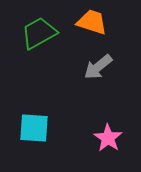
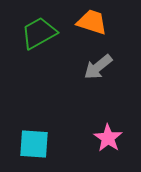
cyan square: moved 16 px down
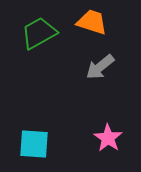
gray arrow: moved 2 px right
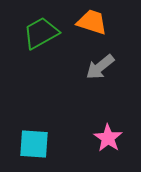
green trapezoid: moved 2 px right
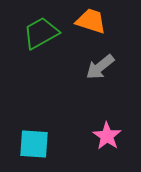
orange trapezoid: moved 1 px left, 1 px up
pink star: moved 1 px left, 2 px up
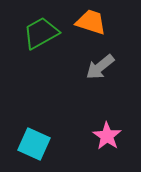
orange trapezoid: moved 1 px down
cyan square: rotated 20 degrees clockwise
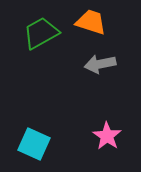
gray arrow: moved 3 px up; rotated 28 degrees clockwise
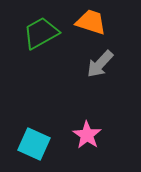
gray arrow: rotated 36 degrees counterclockwise
pink star: moved 20 px left, 1 px up
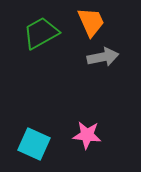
orange trapezoid: rotated 48 degrees clockwise
gray arrow: moved 3 px right, 7 px up; rotated 144 degrees counterclockwise
pink star: rotated 28 degrees counterclockwise
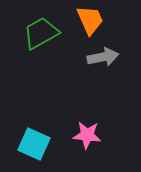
orange trapezoid: moved 1 px left, 2 px up
